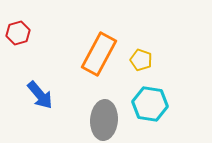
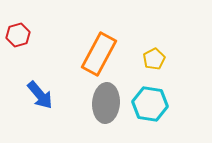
red hexagon: moved 2 px down
yellow pentagon: moved 13 px right, 1 px up; rotated 25 degrees clockwise
gray ellipse: moved 2 px right, 17 px up
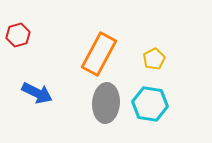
blue arrow: moved 3 px left, 2 px up; rotated 24 degrees counterclockwise
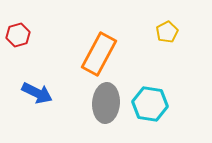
yellow pentagon: moved 13 px right, 27 px up
